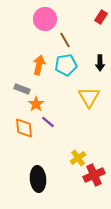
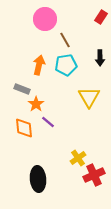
black arrow: moved 5 px up
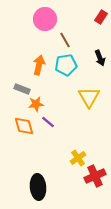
black arrow: rotated 21 degrees counterclockwise
orange star: rotated 28 degrees clockwise
orange diamond: moved 2 px up; rotated 10 degrees counterclockwise
red cross: moved 1 px right, 1 px down
black ellipse: moved 8 px down
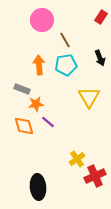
pink circle: moved 3 px left, 1 px down
orange arrow: rotated 18 degrees counterclockwise
yellow cross: moved 1 px left, 1 px down
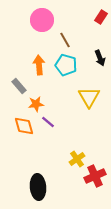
cyan pentagon: rotated 25 degrees clockwise
gray rectangle: moved 3 px left, 3 px up; rotated 28 degrees clockwise
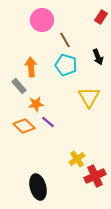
black arrow: moved 2 px left, 1 px up
orange arrow: moved 8 px left, 2 px down
orange diamond: rotated 30 degrees counterclockwise
black ellipse: rotated 10 degrees counterclockwise
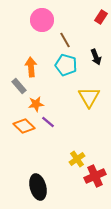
black arrow: moved 2 px left
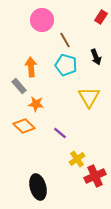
orange star: rotated 14 degrees clockwise
purple line: moved 12 px right, 11 px down
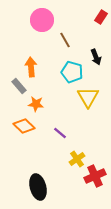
cyan pentagon: moved 6 px right, 7 px down
yellow triangle: moved 1 px left
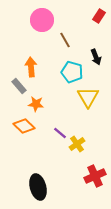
red rectangle: moved 2 px left, 1 px up
yellow cross: moved 15 px up
